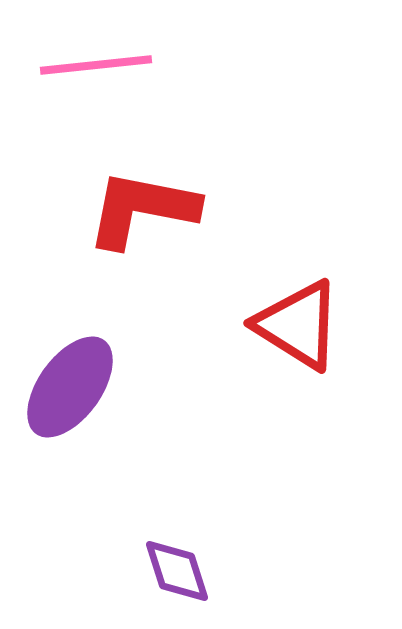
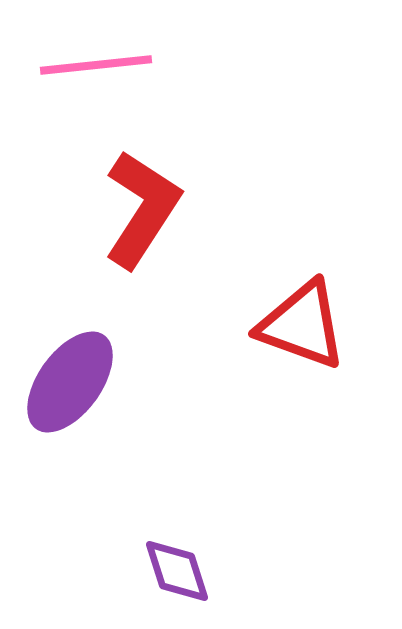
red L-shape: rotated 112 degrees clockwise
red triangle: moved 4 px right; rotated 12 degrees counterclockwise
purple ellipse: moved 5 px up
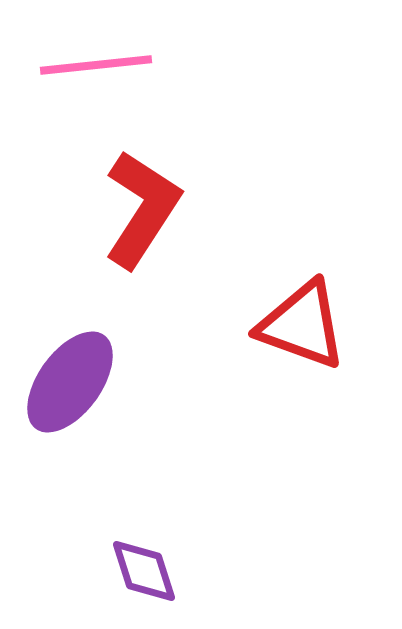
purple diamond: moved 33 px left
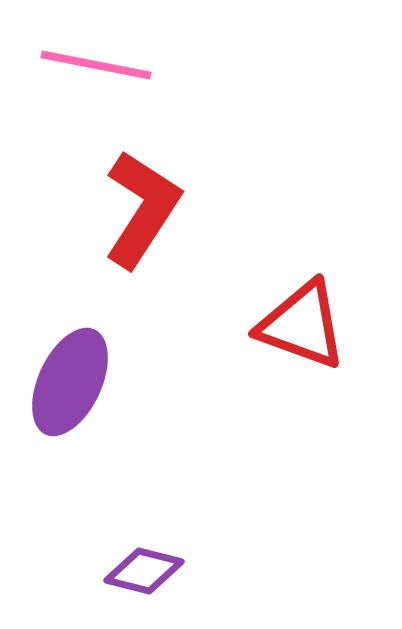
pink line: rotated 17 degrees clockwise
purple ellipse: rotated 11 degrees counterclockwise
purple diamond: rotated 58 degrees counterclockwise
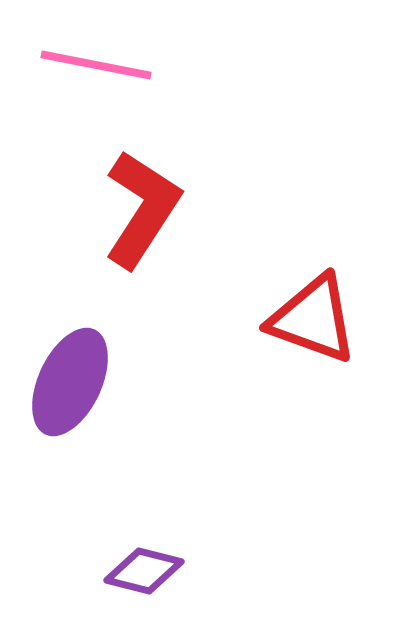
red triangle: moved 11 px right, 6 px up
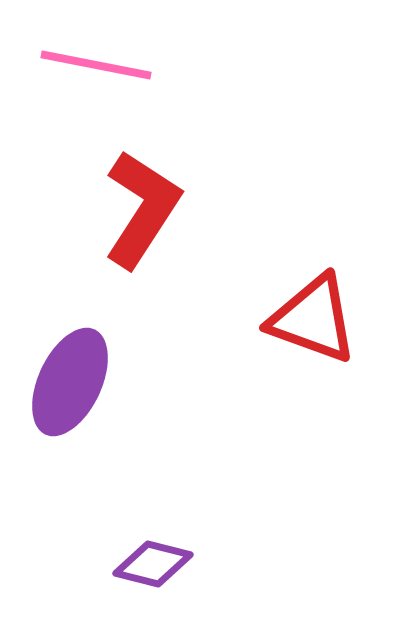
purple diamond: moved 9 px right, 7 px up
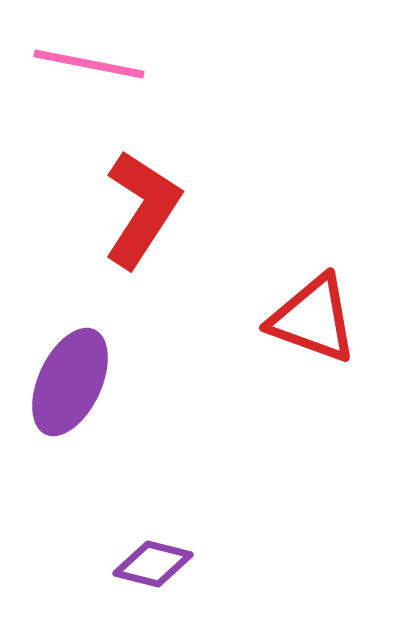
pink line: moved 7 px left, 1 px up
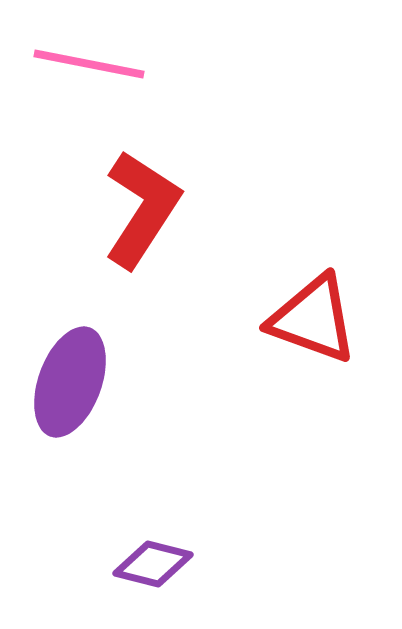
purple ellipse: rotated 5 degrees counterclockwise
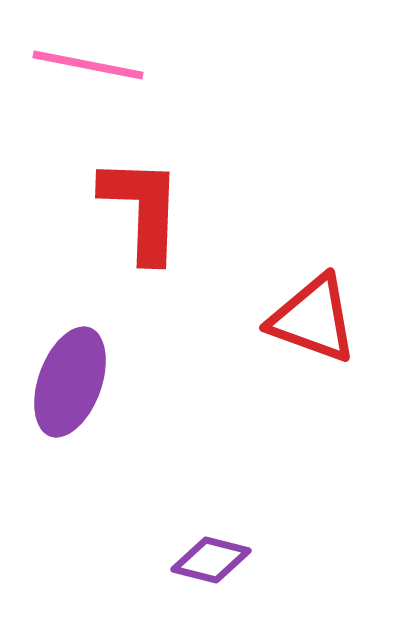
pink line: moved 1 px left, 1 px down
red L-shape: rotated 31 degrees counterclockwise
purple diamond: moved 58 px right, 4 px up
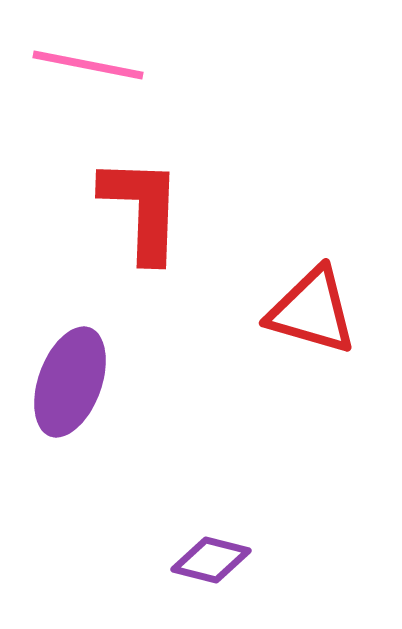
red triangle: moved 1 px left, 8 px up; rotated 4 degrees counterclockwise
